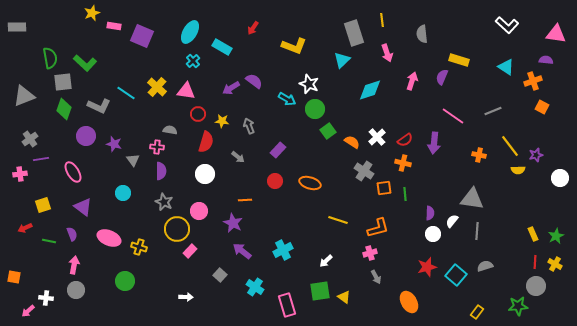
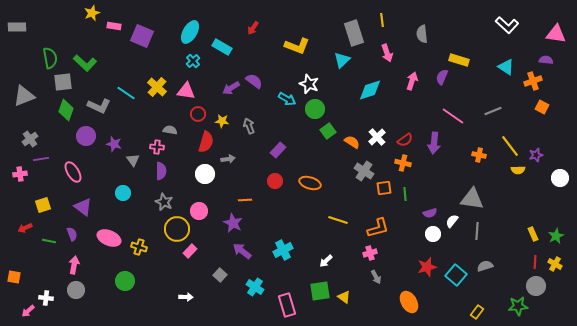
yellow L-shape at (294, 46): moved 3 px right
green diamond at (64, 109): moved 2 px right, 1 px down
gray arrow at (238, 157): moved 10 px left, 2 px down; rotated 48 degrees counterclockwise
purple semicircle at (430, 213): rotated 72 degrees clockwise
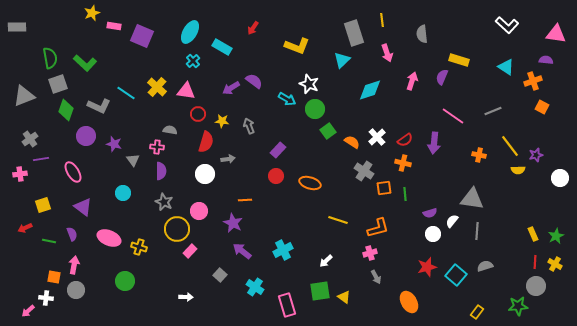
gray square at (63, 82): moved 5 px left, 2 px down; rotated 12 degrees counterclockwise
red circle at (275, 181): moved 1 px right, 5 px up
orange square at (14, 277): moved 40 px right
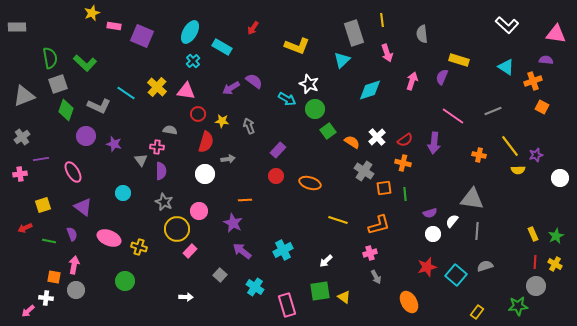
gray cross at (30, 139): moved 8 px left, 2 px up
gray triangle at (133, 160): moved 8 px right
orange L-shape at (378, 228): moved 1 px right, 3 px up
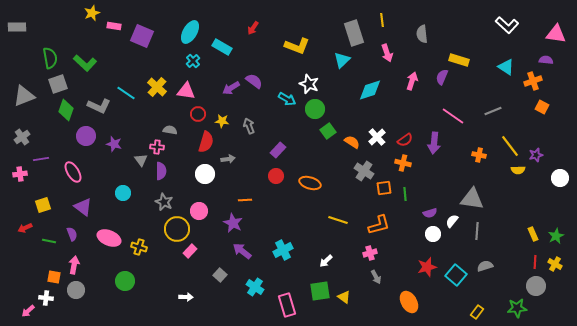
green star at (518, 306): moved 1 px left, 2 px down
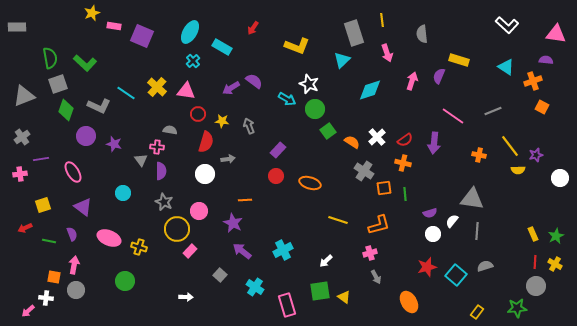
purple semicircle at (442, 77): moved 3 px left, 1 px up
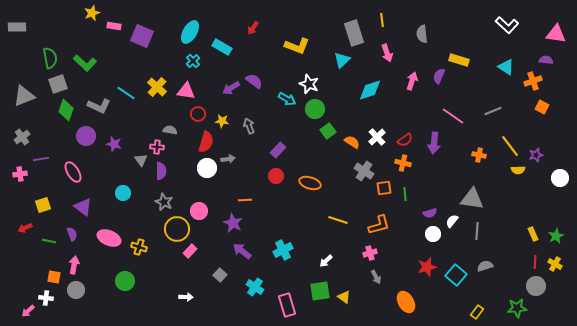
white circle at (205, 174): moved 2 px right, 6 px up
orange ellipse at (409, 302): moved 3 px left
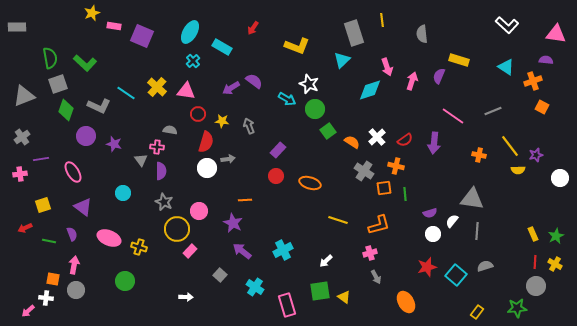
pink arrow at (387, 53): moved 14 px down
orange cross at (403, 163): moved 7 px left, 3 px down
orange square at (54, 277): moved 1 px left, 2 px down
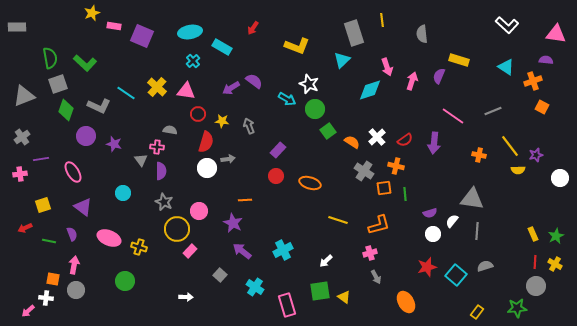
cyan ellipse at (190, 32): rotated 50 degrees clockwise
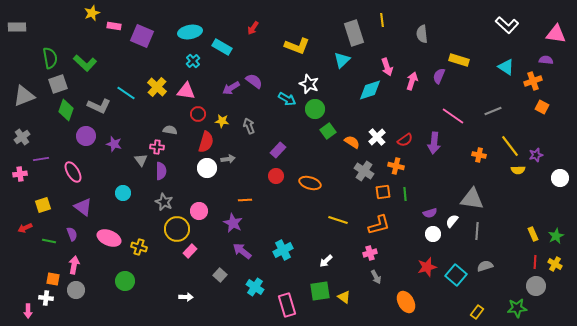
orange square at (384, 188): moved 1 px left, 4 px down
pink arrow at (28, 311): rotated 48 degrees counterclockwise
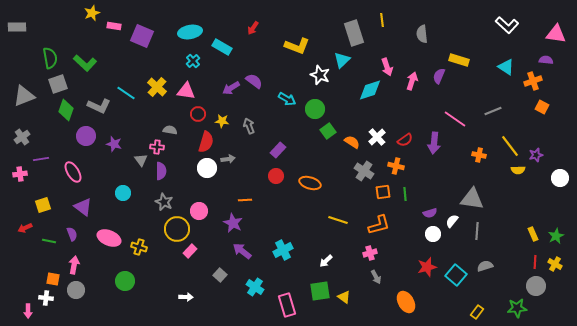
white star at (309, 84): moved 11 px right, 9 px up
pink line at (453, 116): moved 2 px right, 3 px down
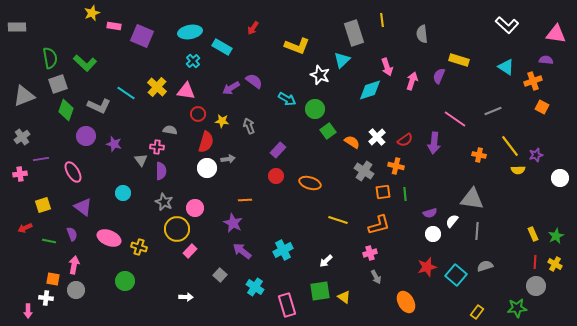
pink circle at (199, 211): moved 4 px left, 3 px up
